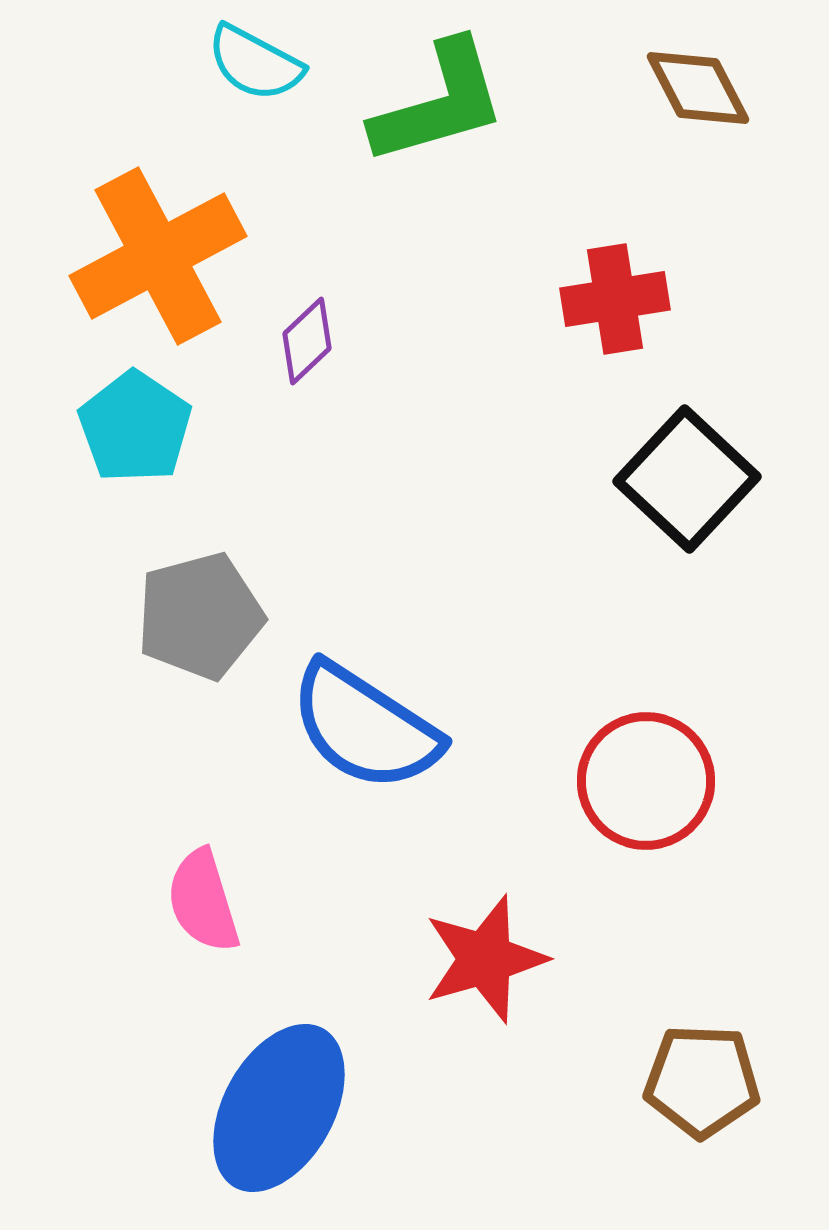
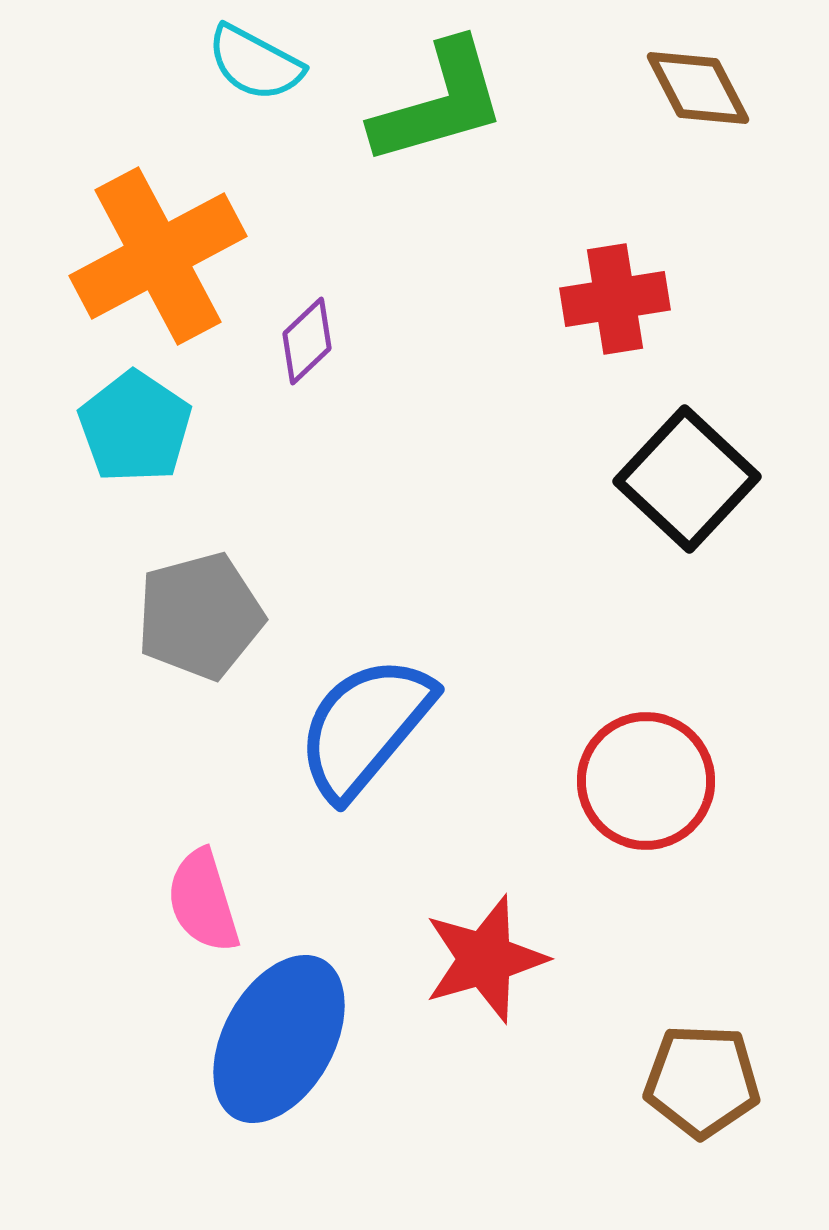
blue semicircle: rotated 97 degrees clockwise
blue ellipse: moved 69 px up
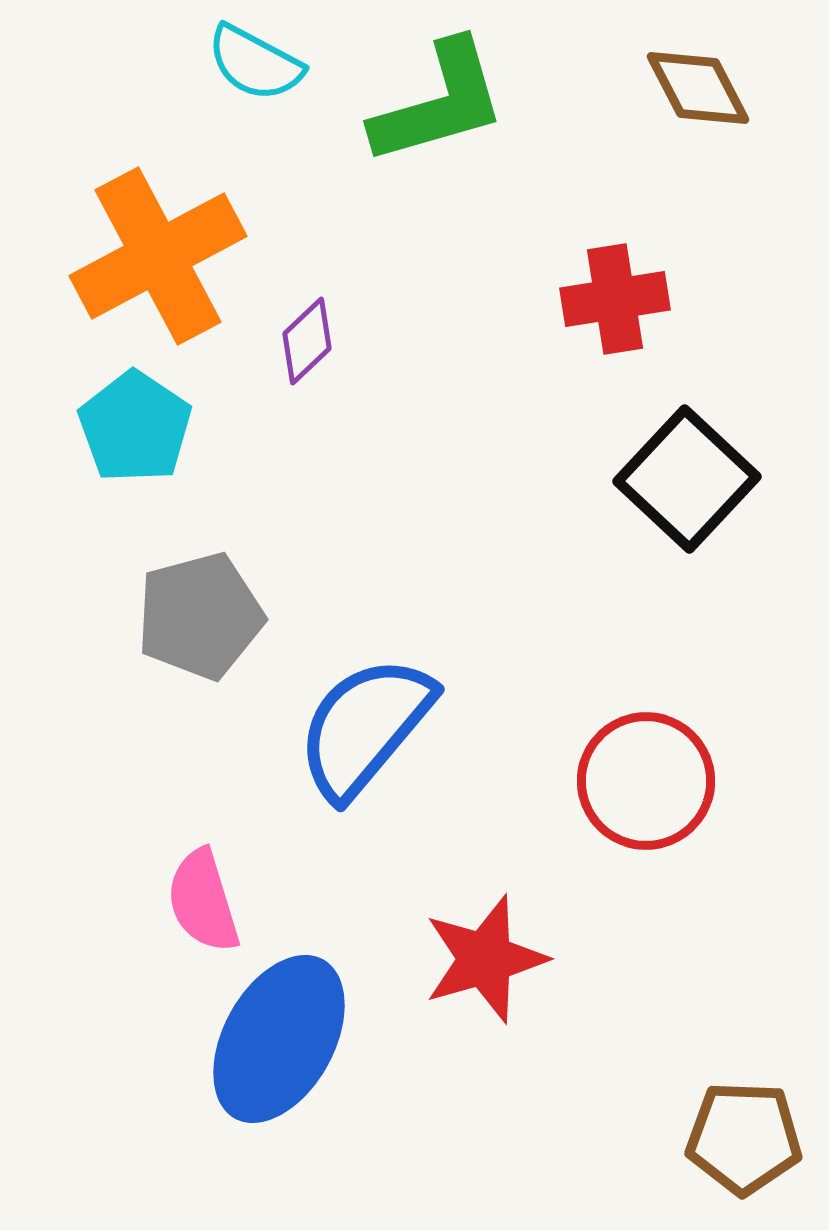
brown pentagon: moved 42 px right, 57 px down
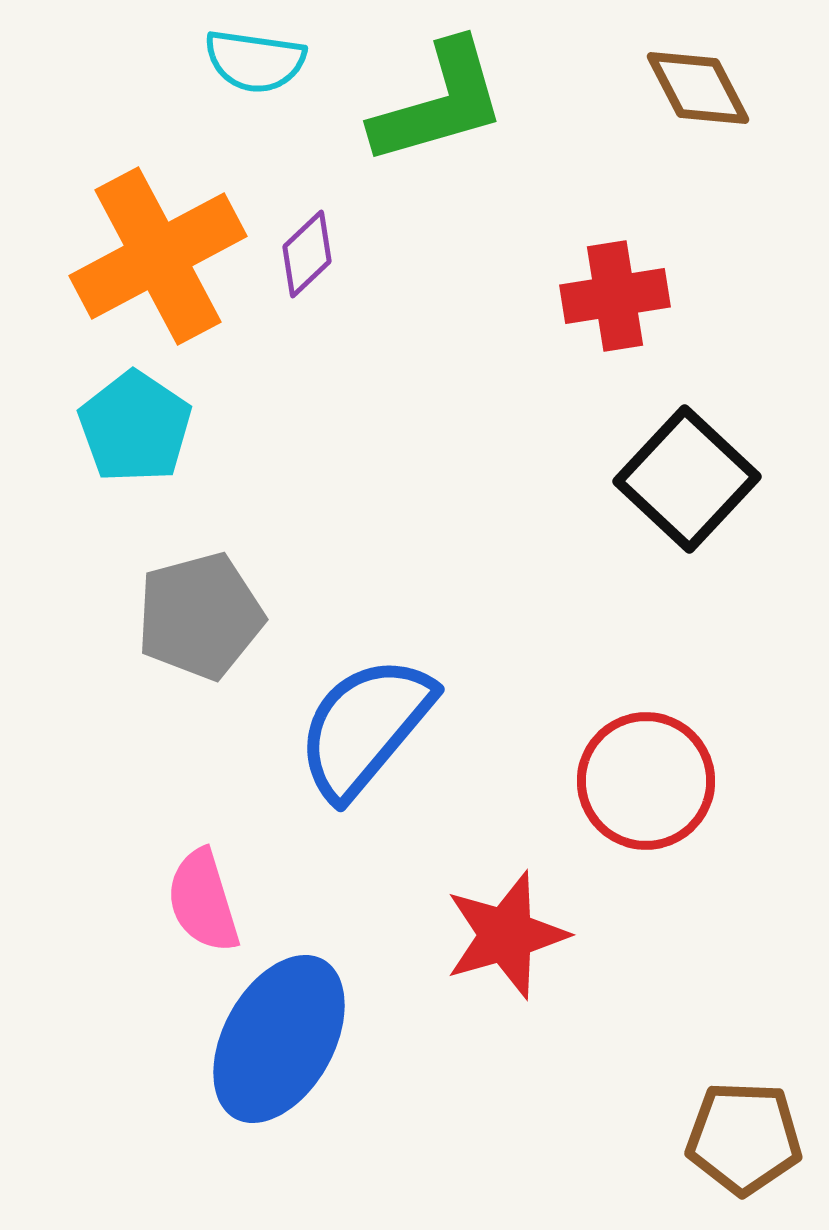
cyan semicircle: moved 2 px up; rotated 20 degrees counterclockwise
red cross: moved 3 px up
purple diamond: moved 87 px up
red star: moved 21 px right, 24 px up
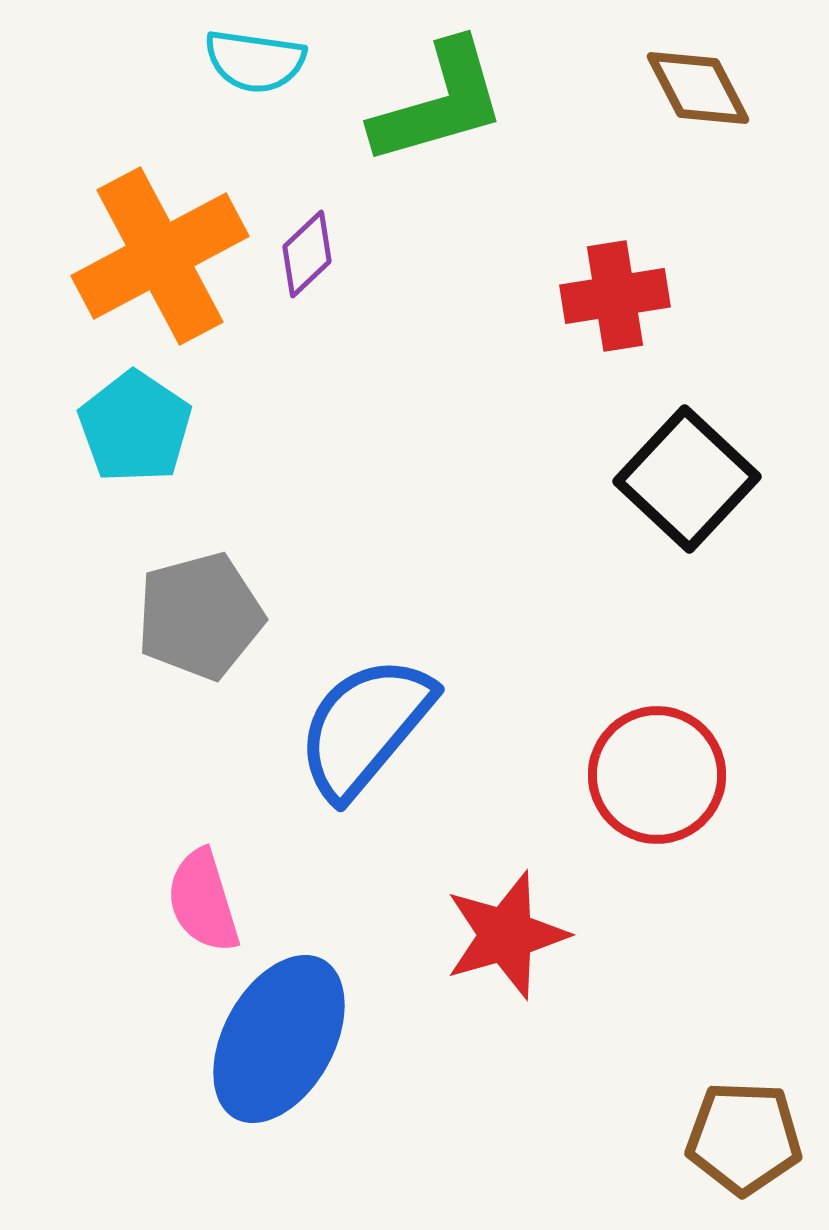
orange cross: moved 2 px right
red circle: moved 11 px right, 6 px up
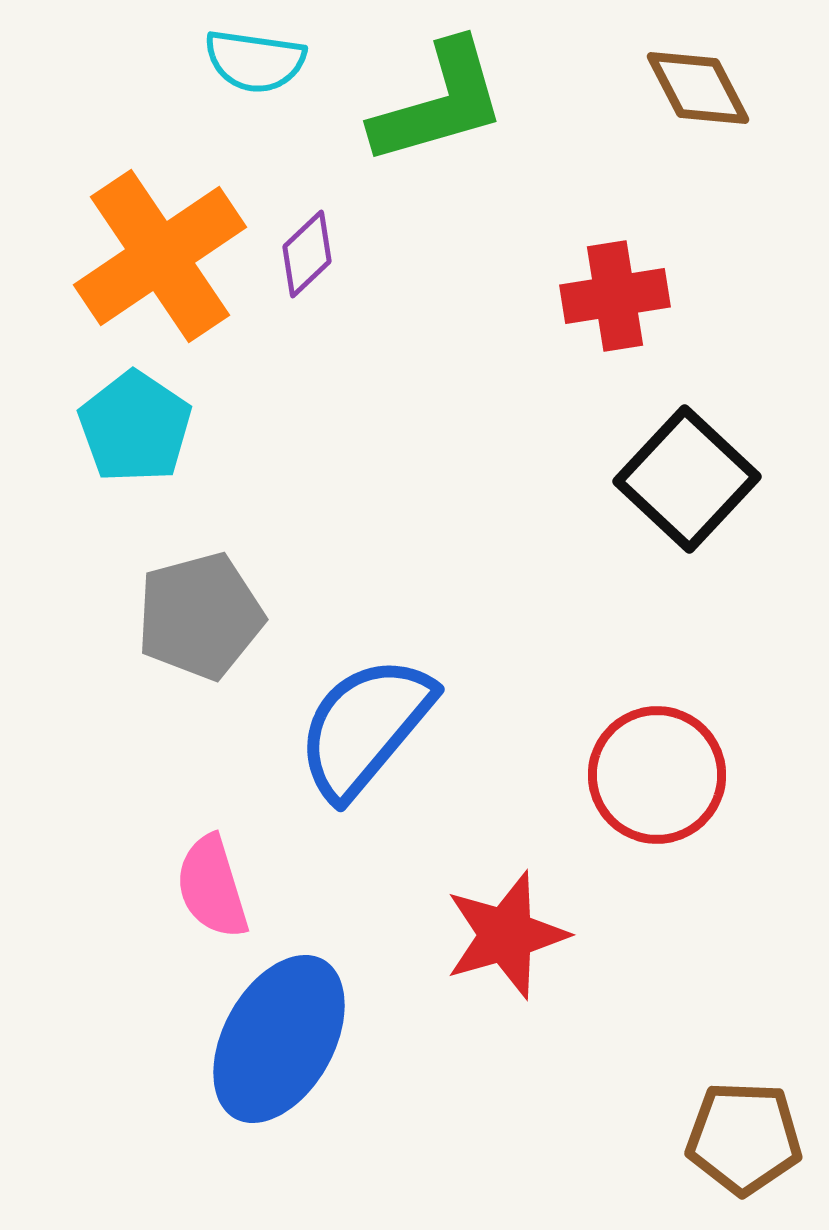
orange cross: rotated 6 degrees counterclockwise
pink semicircle: moved 9 px right, 14 px up
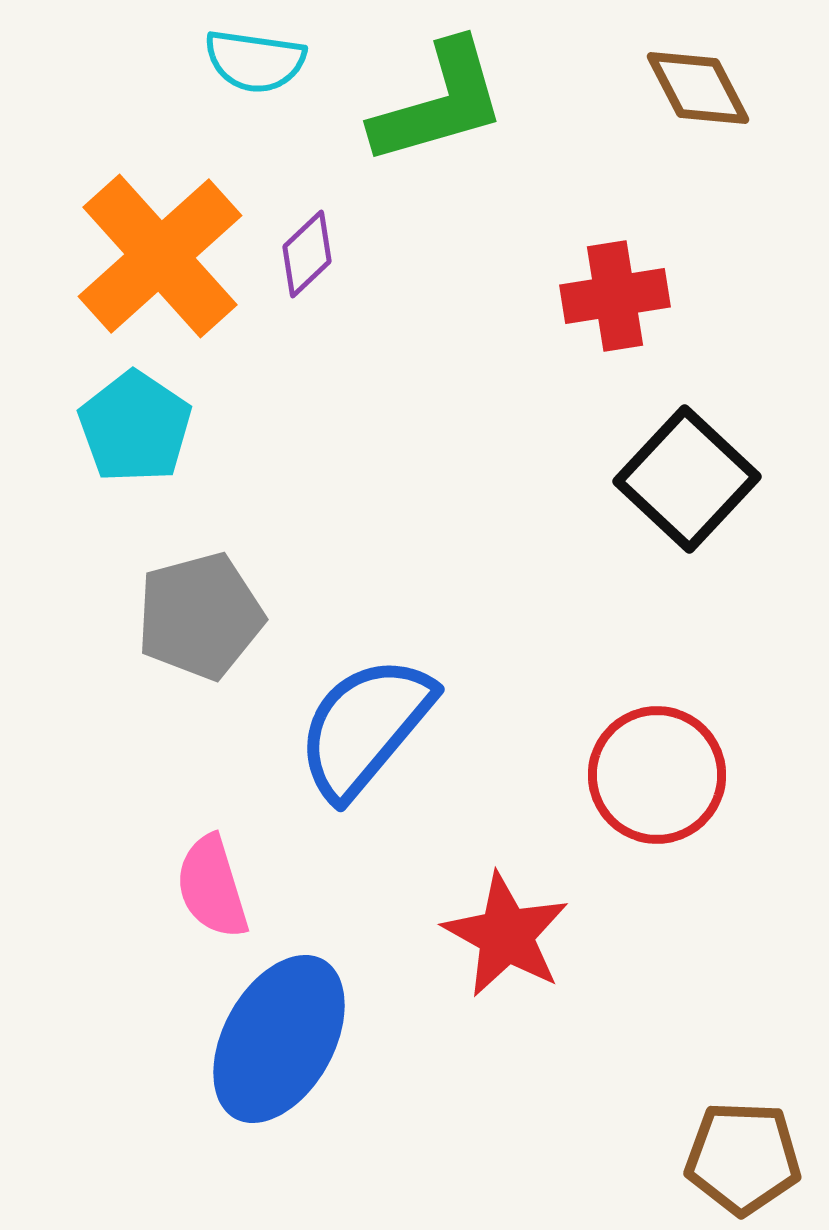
orange cross: rotated 8 degrees counterclockwise
red star: rotated 27 degrees counterclockwise
brown pentagon: moved 1 px left, 20 px down
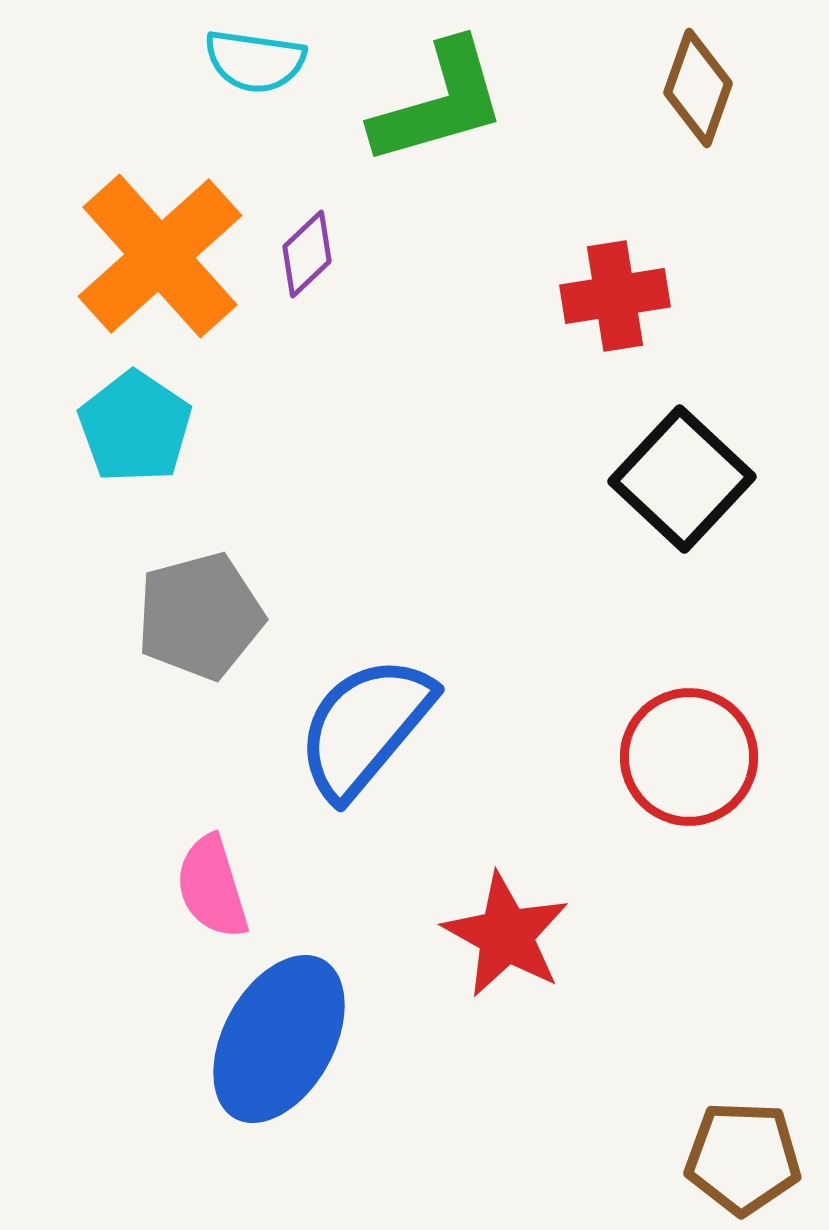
brown diamond: rotated 47 degrees clockwise
black square: moved 5 px left
red circle: moved 32 px right, 18 px up
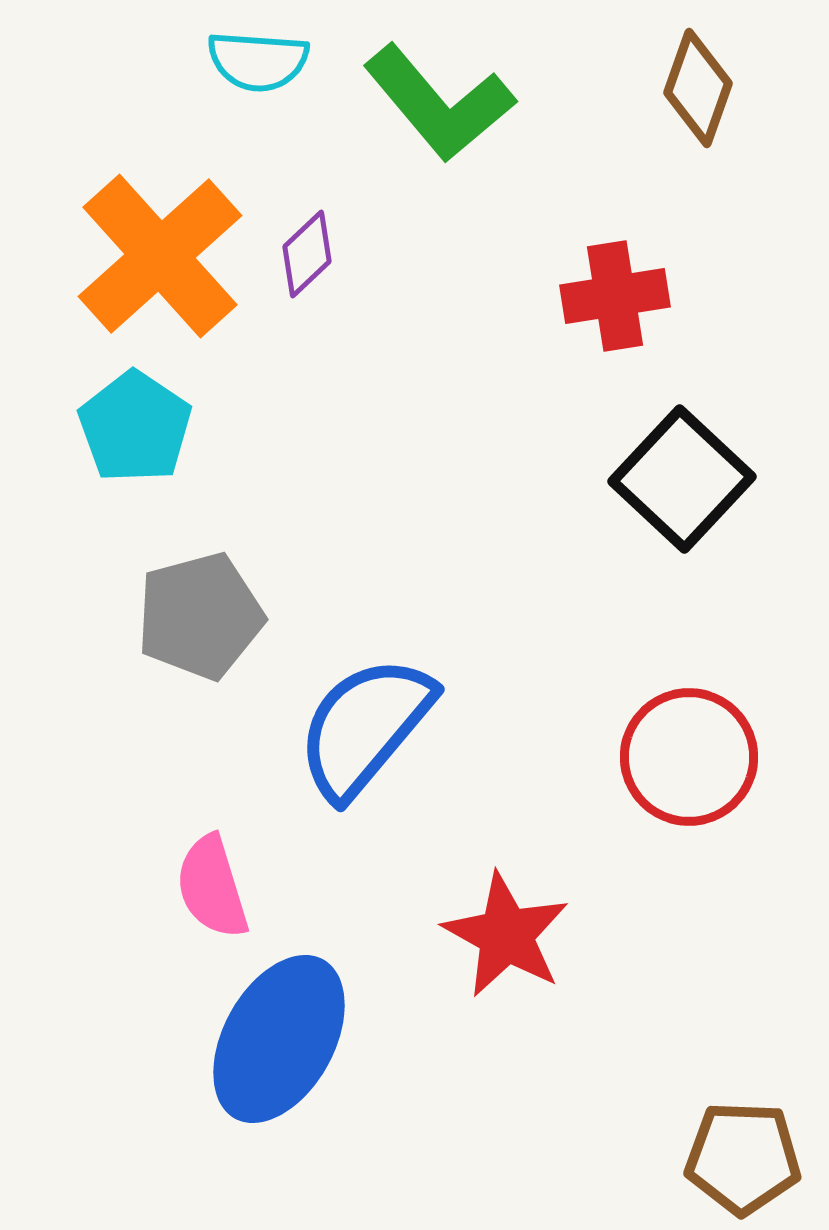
cyan semicircle: moved 3 px right; rotated 4 degrees counterclockwise
green L-shape: rotated 66 degrees clockwise
